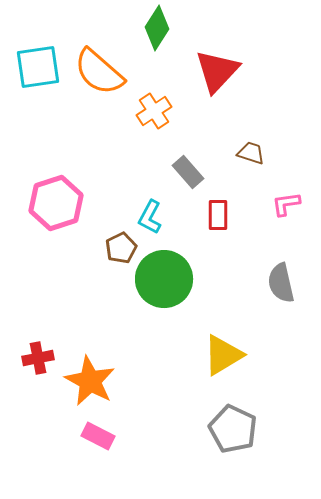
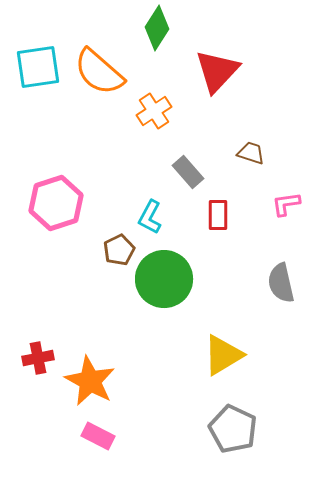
brown pentagon: moved 2 px left, 2 px down
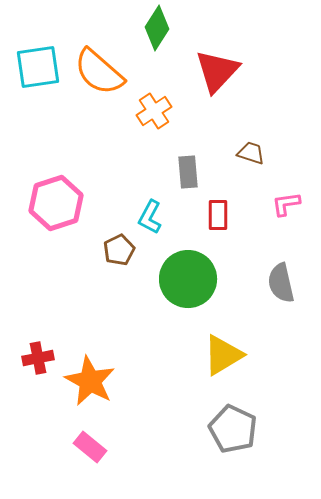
gray rectangle: rotated 36 degrees clockwise
green circle: moved 24 px right
pink rectangle: moved 8 px left, 11 px down; rotated 12 degrees clockwise
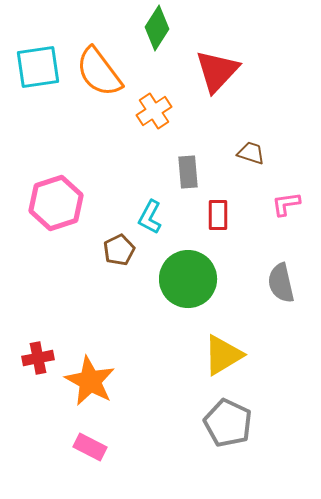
orange semicircle: rotated 12 degrees clockwise
gray pentagon: moved 5 px left, 6 px up
pink rectangle: rotated 12 degrees counterclockwise
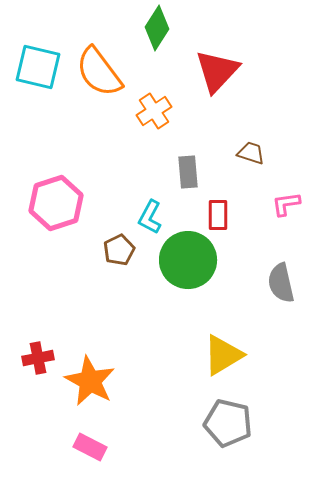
cyan square: rotated 21 degrees clockwise
green circle: moved 19 px up
gray pentagon: rotated 12 degrees counterclockwise
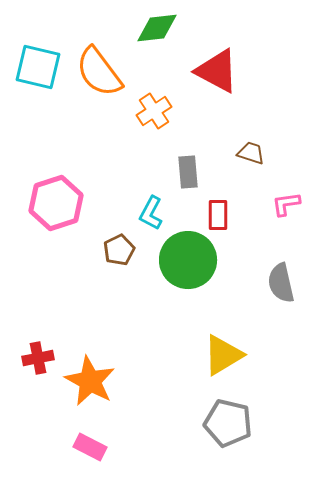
green diamond: rotated 51 degrees clockwise
red triangle: rotated 45 degrees counterclockwise
cyan L-shape: moved 1 px right, 4 px up
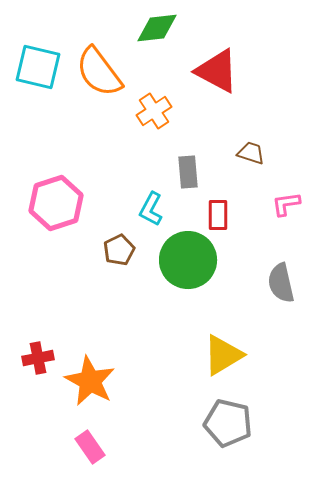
cyan L-shape: moved 4 px up
pink rectangle: rotated 28 degrees clockwise
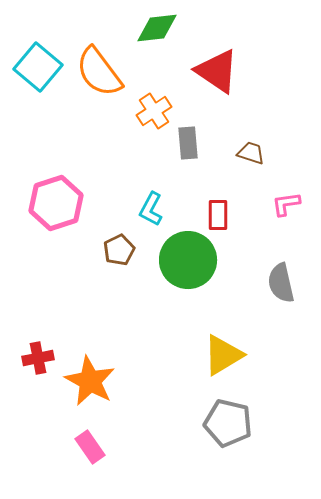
cyan square: rotated 27 degrees clockwise
red triangle: rotated 6 degrees clockwise
gray rectangle: moved 29 px up
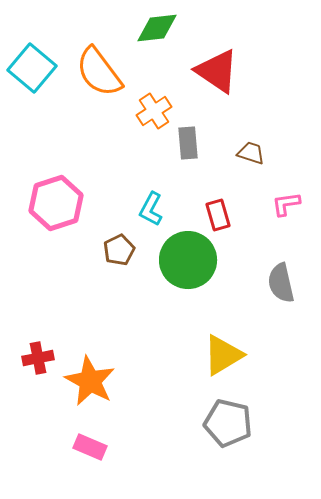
cyan square: moved 6 px left, 1 px down
red rectangle: rotated 16 degrees counterclockwise
pink rectangle: rotated 32 degrees counterclockwise
